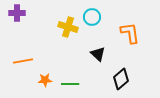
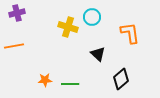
purple cross: rotated 14 degrees counterclockwise
orange line: moved 9 px left, 15 px up
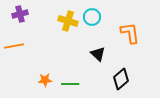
purple cross: moved 3 px right, 1 px down
yellow cross: moved 6 px up
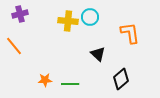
cyan circle: moved 2 px left
yellow cross: rotated 12 degrees counterclockwise
orange line: rotated 60 degrees clockwise
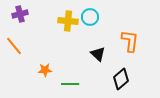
orange L-shape: moved 8 px down; rotated 15 degrees clockwise
orange star: moved 10 px up
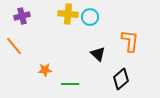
purple cross: moved 2 px right, 2 px down
yellow cross: moved 7 px up
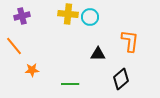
black triangle: rotated 42 degrees counterclockwise
orange star: moved 13 px left
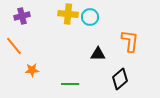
black diamond: moved 1 px left
